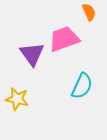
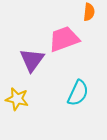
orange semicircle: rotated 30 degrees clockwise
purple triangle: moved 6 px down; rotated 12 degrees clockwise
cyan semicircle: moved 4 px left, 7 px down
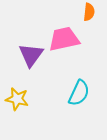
pink trapezoid: rotated 8 degrees clockwise
purple triangle: moved 1 px left, 5 px up
cyan semicircle: moved 1 px right
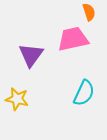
orange semicircle: rotated 24 degrees counterclockwise
pink trapezoid: moved 9 px right
cyan semicircle: moved 5 px right
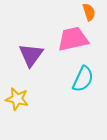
cyan semicircle: moved 1 px left, 14 px up
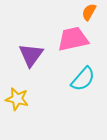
orange semicircle: rotated 132 degrees counterclockwise
cyan semicircle: rotated 16 degrees clockwise
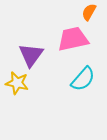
yellow star: moved 16 px up
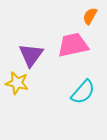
orange semicircle: moved 1 px right, 4 px down
pink trapezoid: moved 6 px down
cyan semicircle: moved 13 px down
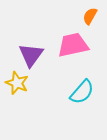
yellow star: rotated 10 degrees clockwise
cyan semicircle: moved 1 px left
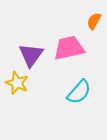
orange semicircle: moved 4 px right, 5 px down
pink trapezoid: moved 4 px left, 3 px down
cyan semicircle: moved 3 px left
